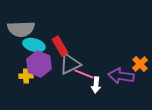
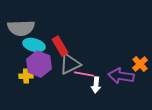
gray semicircle: moved 1 px up
pink line: rotated 12 degrees counterclockwise
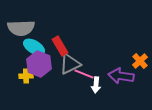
cyan ellipse: moved 2 px down; rotated 15 degrees clockwise
orange cross: moved 3 px up
pink line: rotated 12 degrees clockwise
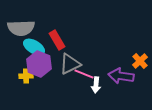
red rectangle: moved 3 px left, 6 px up
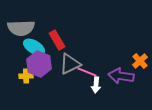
pink line: moved 3 px right, 2 px up
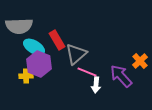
gray semicircle: moved 2 px left, 2 px up
gray triangle: moved 6 px right, 10 px up; rotated 15 degrees counterclockwise
purple arrow: rotated 40 degrees clockwise
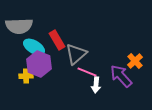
orange cross: moved 5 px left
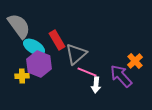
gray semicircle: rotated 124 degrees counterclockwise
yellow cross: moved 4 px left
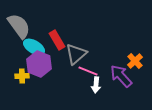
pink line: moved 1 px right, 1 px up
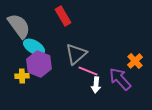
red rectangle: moved 6 px right, 24 px up
purple arrow: moved 1 px left, 3 px down
